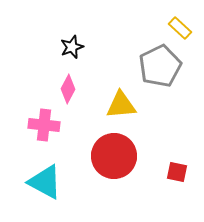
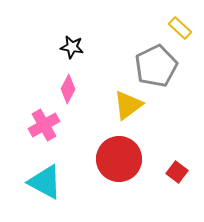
black star: rotated 30 degrees clockwise
gray pentagon: moved 4 px left
yellow triangle: moved 7 px right; rotated 32 degrees counterclockwise
pink cross: rotated 36 degrees counterclockwise
red circle: moved 5 px right, 3 px down
red square: rotated 25 degrees clockwise
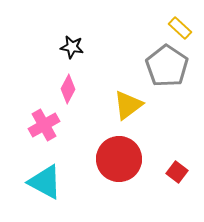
gray pentagon: moved 11 px right; rotated 12 degrees counterclockwise
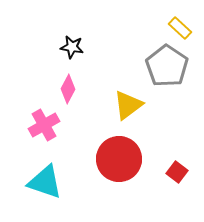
cyan triangle: rotated 9 degrees counterclockwise
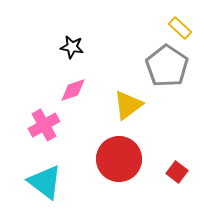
pink diamond: moved 5 px right, 1 px down; rotated 44 degrees clockwise
cyan triangle: rotated 18 degrees clockwise
